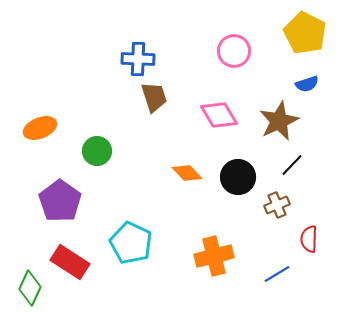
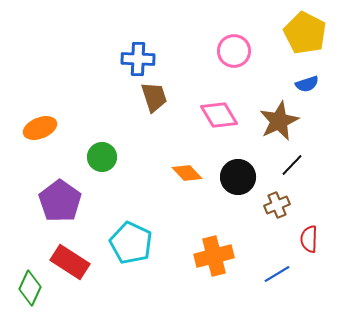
green circle: moved 5 px right, 6 px down
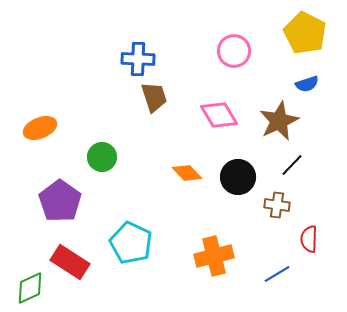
brown cross: rotated 30 degrees clockwise
green diamond: rotated 40 degrees clockwise
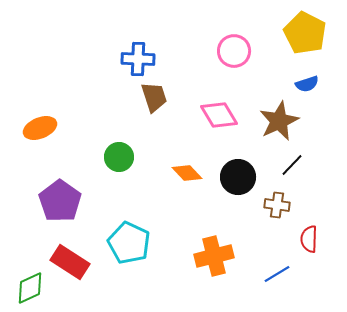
green circle: moved 17 px right
cyan pentagon: moved 2 px left
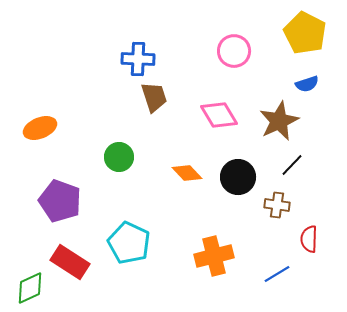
purple pentagon: rotated 15 degrees counterclockwise
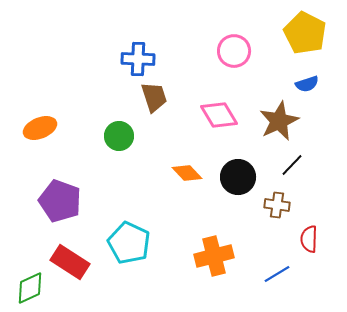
green circle: moved 21 px up
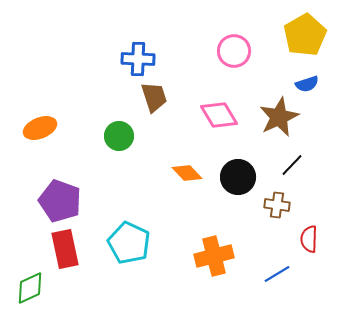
yellow pentagon: moved 2 px down; rotated 15 degrees clockwise
brown star: moved 4 px up
red rectangle: moved 5 px left, 13 px up; rotated 45 degrees clockwise
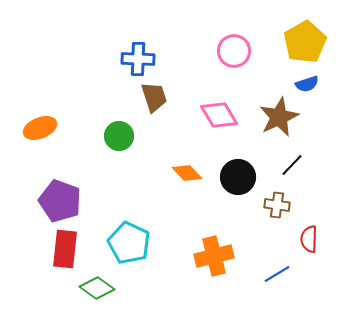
yellow pentagon: moved 7 px down
red rectangle: rotated 18 degrees clockwise
green diamond: moved 67 px right; rotated 60 degrees clockwise
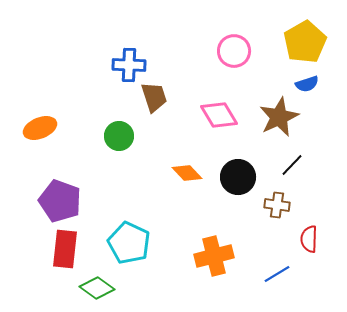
blue cross: moved 9 px left, 6 px down
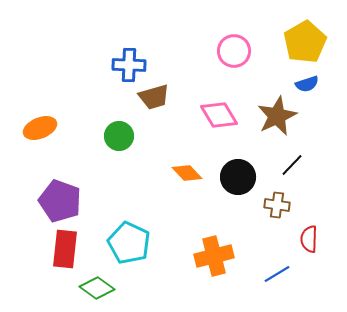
brown trapezoid: rotated 92 degrees clockwise
brown star: moved 2 px left, 1 px up
